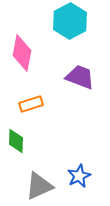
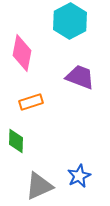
orange rectangle: moved 2 px up
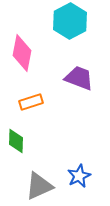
purple trapezoid: moved 1 px left, 1 px down
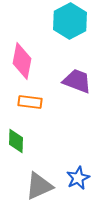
pink diamond: moved 8 px down
purple trapezoid: moved 2 px left, 3 px down
orange rectangle: moved 1 px left; rotated 25 degrees clockwise
blue star: moved 1 px left, 2 px down
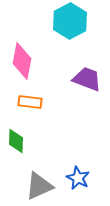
purple trapezoid: moved 10 px right, 2 px up
blue star: rotated 20 degrees counterclockwise
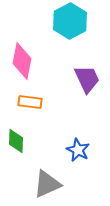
purple trapezoid: rotated 44 degrees clockwise
blue star: moved 28 px up
gray triangle: moved 8 px right, 2 px up
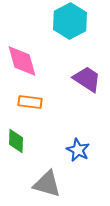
pink diamond: rotated 27 degrees counterclockwise
purple trapezoid: rotated 32 degrees counterclockwise
gray triangle: rotated 40 degrees clockwise
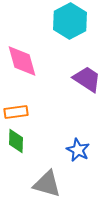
orange rectangle: moved 14 px left, 10 px down; rotated 15 degrees counterclockwise
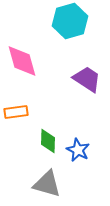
cyan hexagon: rotated 12 degrees clockwise
green diamond: moved 32 px right
